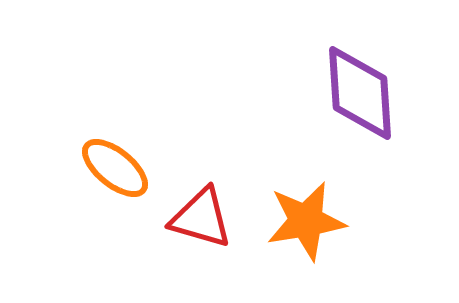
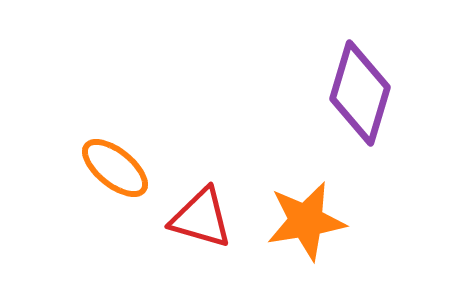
purple diamond: rotated 20 degrees clockwise
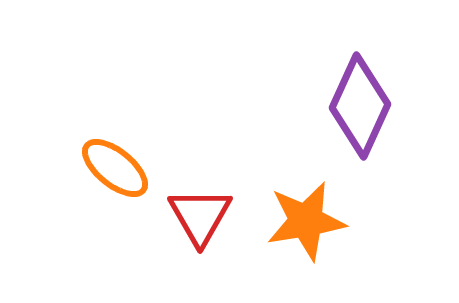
purple diamond: moved 13 px down; rotated 8 degrees clockwise
red triangle: moved 1 px left, 2 px up; rotated 44 degrees clockwise
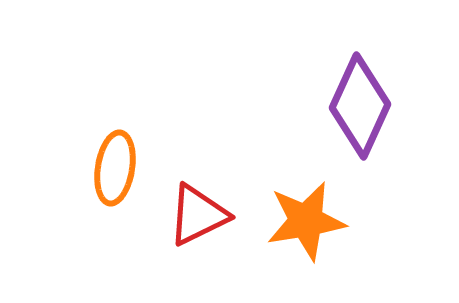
orange ellipse: rotated 60 degrees clockwise
red triangle: moved 2 px left, 1 px up; rotated 34 degrees clockwise
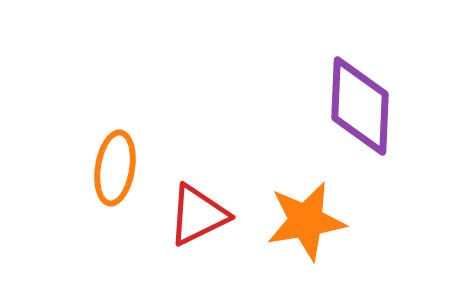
purple diamond: rotated 22 degrees counterclockwise
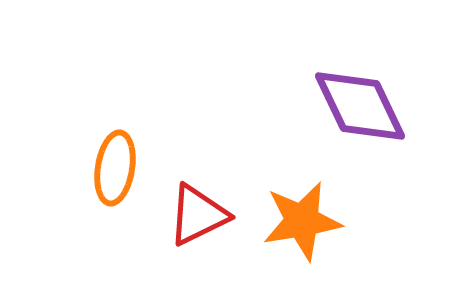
purple diamond: rotated 28 degrees counterclockwise
orange star: moved 4 px left
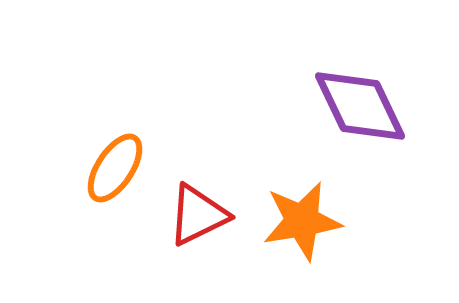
orange ellipse: rotated 24 degrees clockwise
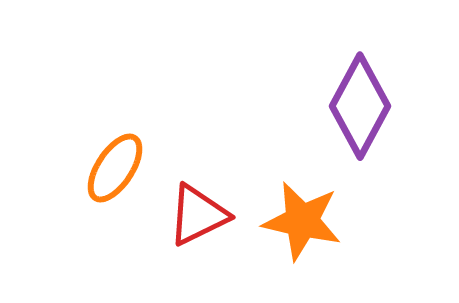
purple diamond: rotated 54 degrees clockwise
orange star: rotated 22 degrees clockwise
